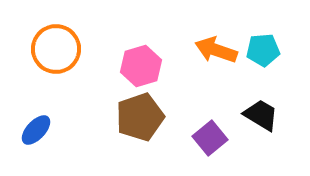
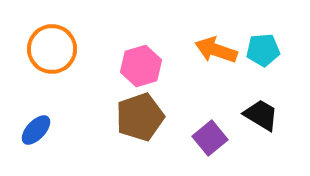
orange circle: moved 4 px left
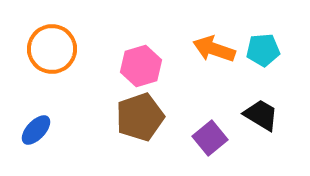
orange arrow: moved 2 px left, 1 px up
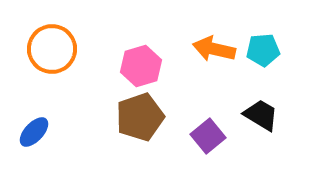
orange arrow: rotated 6 degrees counterclockwise
blue ellipse: moved 2 px left, 2 px down
purple square: moved 2 px left, 2 px up
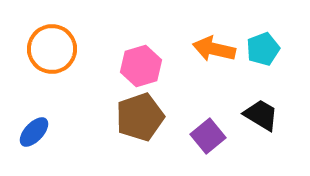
cyan pentagon: moved 1 px up; rotated 16 degrees counterclockwise
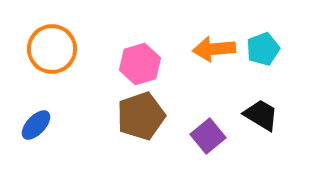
orange arrow: rotated 18 degrees counterclockwise
pink hexagon: moved 1 px left, 2 px up
brown pentagon: moved 1 px right, 1 px up
blue ellipse: moved 2 px right, 7 px up
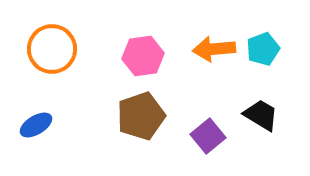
pink hexagon: moved 3 px right, 8 px up; rotated 9 degrees clockwise
blue ellipse: rotated 16 degrees clockwise
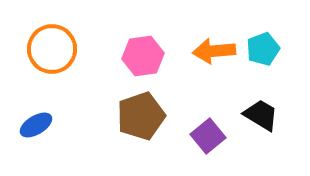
orange arrow: moved 2 px down
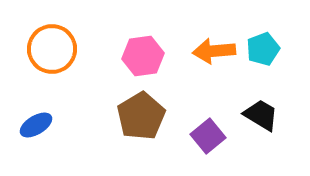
brown pentagon: rotated 12 degrees counterclockwise
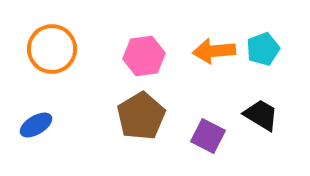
pink hexagon: moved 1 px right
purple square: rotated 24 degrees counterclockwise
